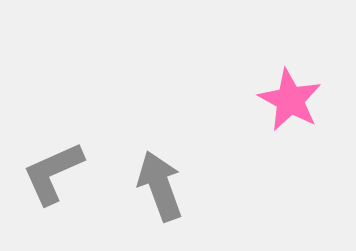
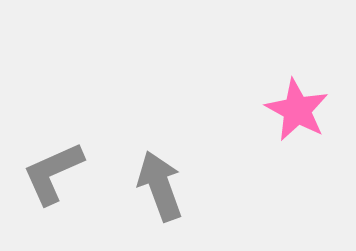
pink star: moved 7 px right, 10 px down
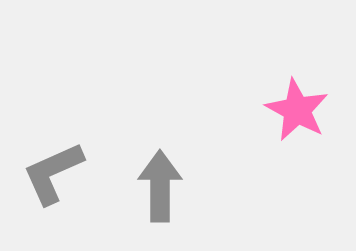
gray arrow: rotated 20 degrees clockwise
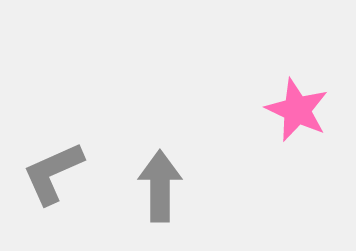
pink star: rotated 4 degrees counterclockwise
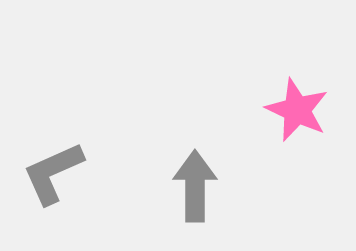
gray arrow: moved 35 px right
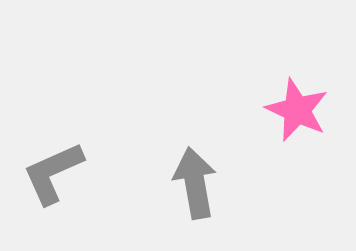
gray arrow: moved 3 px up; rotated 10 degrees counterclockwise
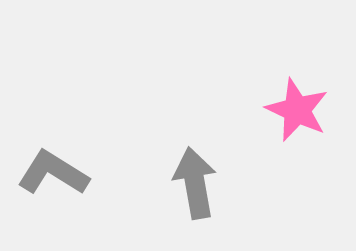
gray L-shape: rotated 56 degrees clockwise
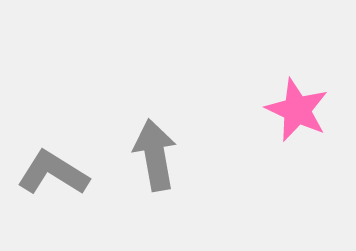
gray arrow: moved 40 px left, 28 px up
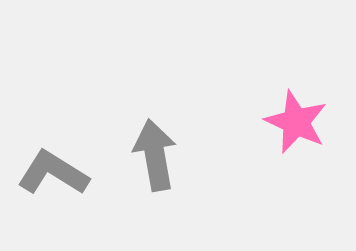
pink star: moved 1 px left, 12 px down
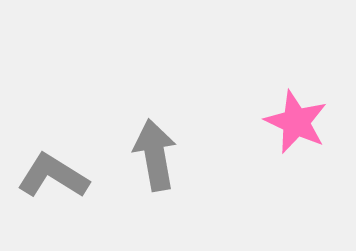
gray L-shape: moved 3 px down
